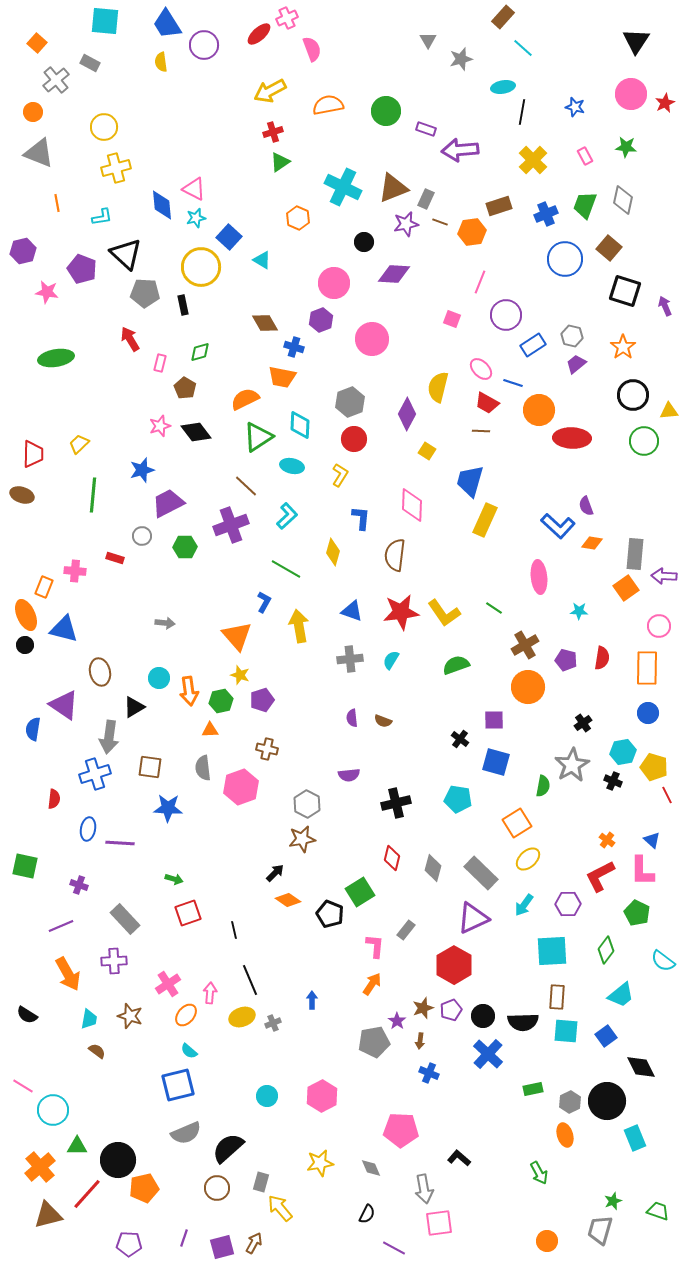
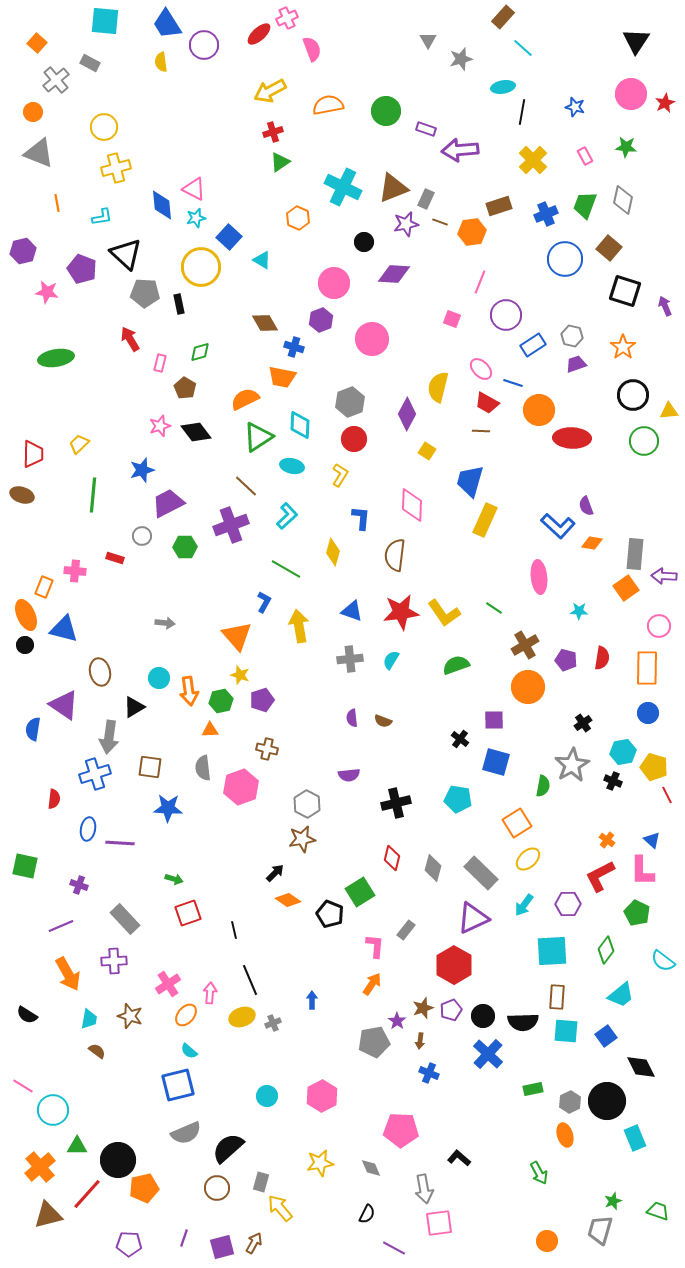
black rectangle at (183, 305): moved 4 px left, 1 px up
purple trapezoid at (576, 364): rotated 20 degrees clockwise
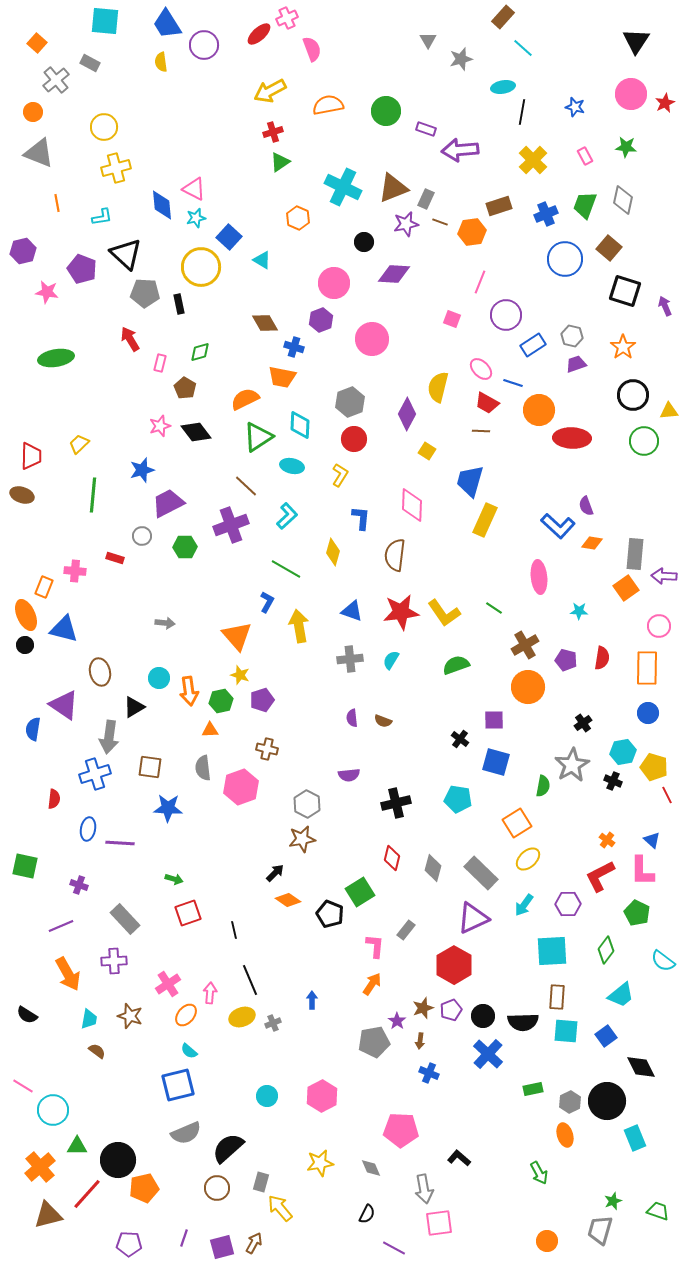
red trapezoid at (33, 454): moved 2 px left, 2 px down
blue L-shape at (264, 602): moved 3 px right
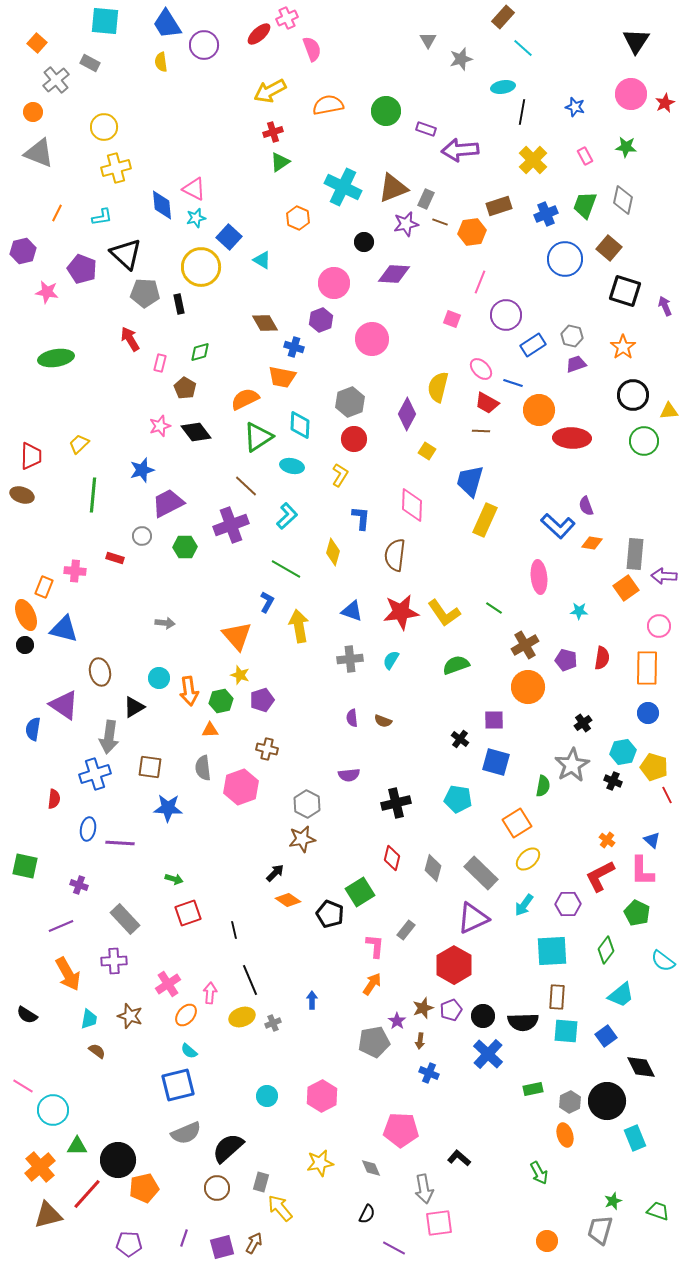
orange line at (57, 203): moved 10 px down; rotated 36 degrees clockwise
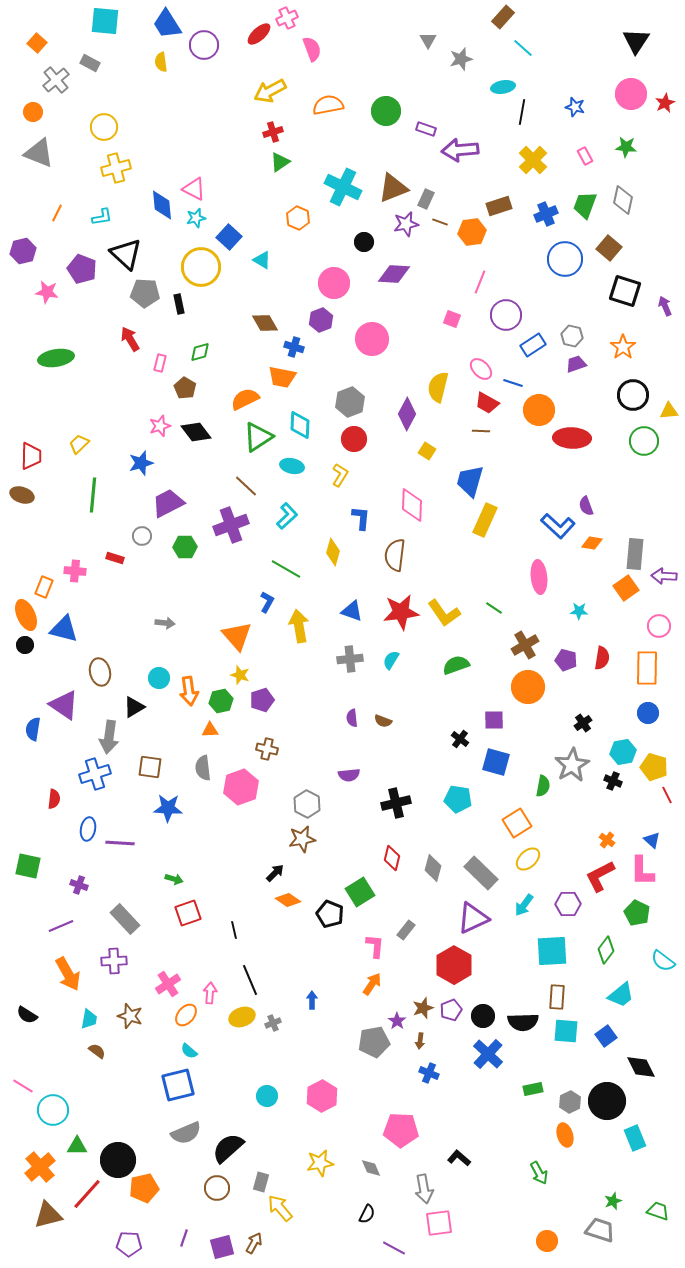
blue star at (142, 470): moved 1 px left, 7 px up
green square at (25, 866): moved 3 px right
gray trapezoid at (600, 1230): rotated 92 degrees clockwise
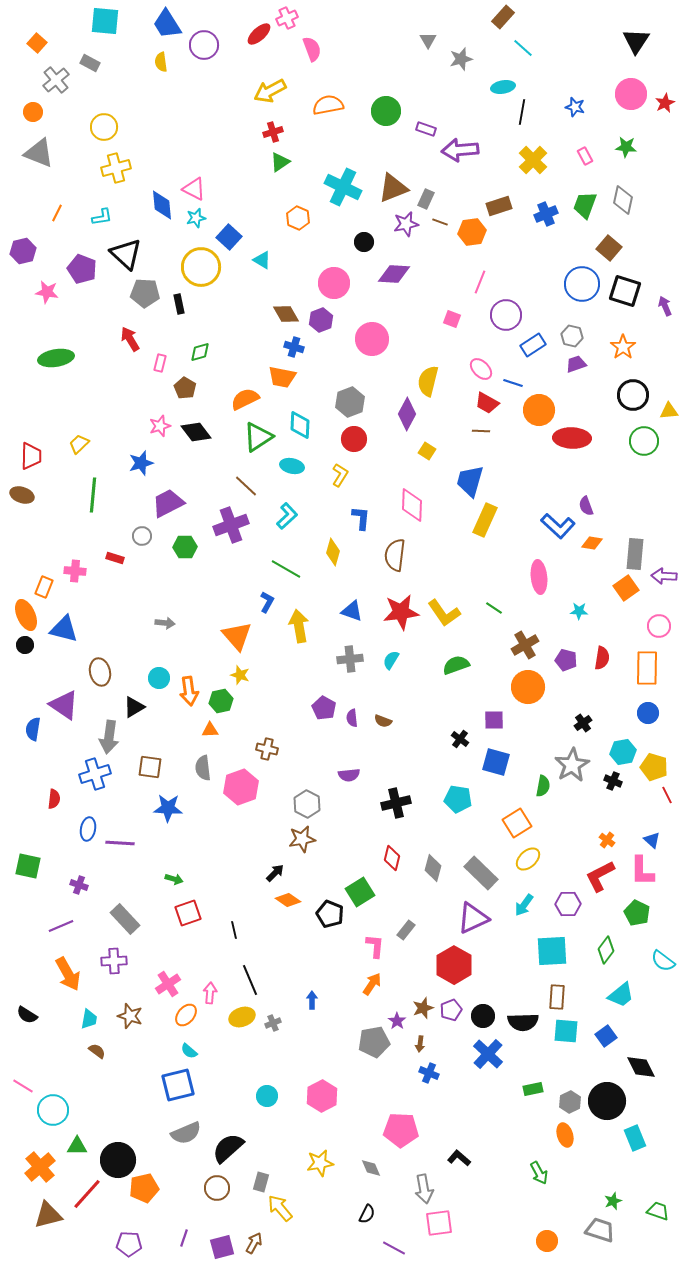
blue circle at (565, 259): moved 17 px right, 25 px down
brown diamond at (265, 323): moved 21 px right, 9 px up
yellow semicircle at (438, 387): moved 10 px left, 6 px up
purple pentagon at (262, 700): moved 62 px right, 8 px down; rotated 25 degrees counterclockwise
brown arrow at (420, 1041): moved 3 px down
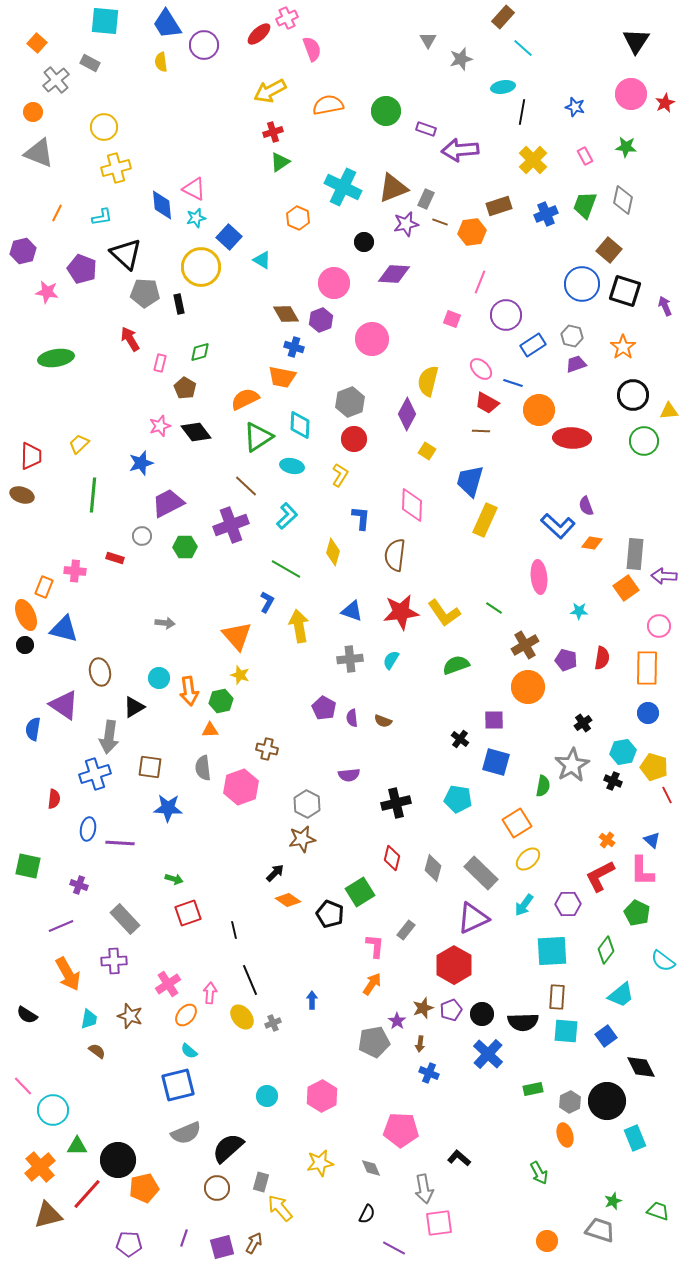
brown square at (609, 248): moved 2 px down
black circle at (483, 1016): moved 1 px left, 2 px up
yellow ellipse at (242, 1017): rotated 70 degrees clockwise
pink line at (23, 1086): rotated 15 degrees clockwise
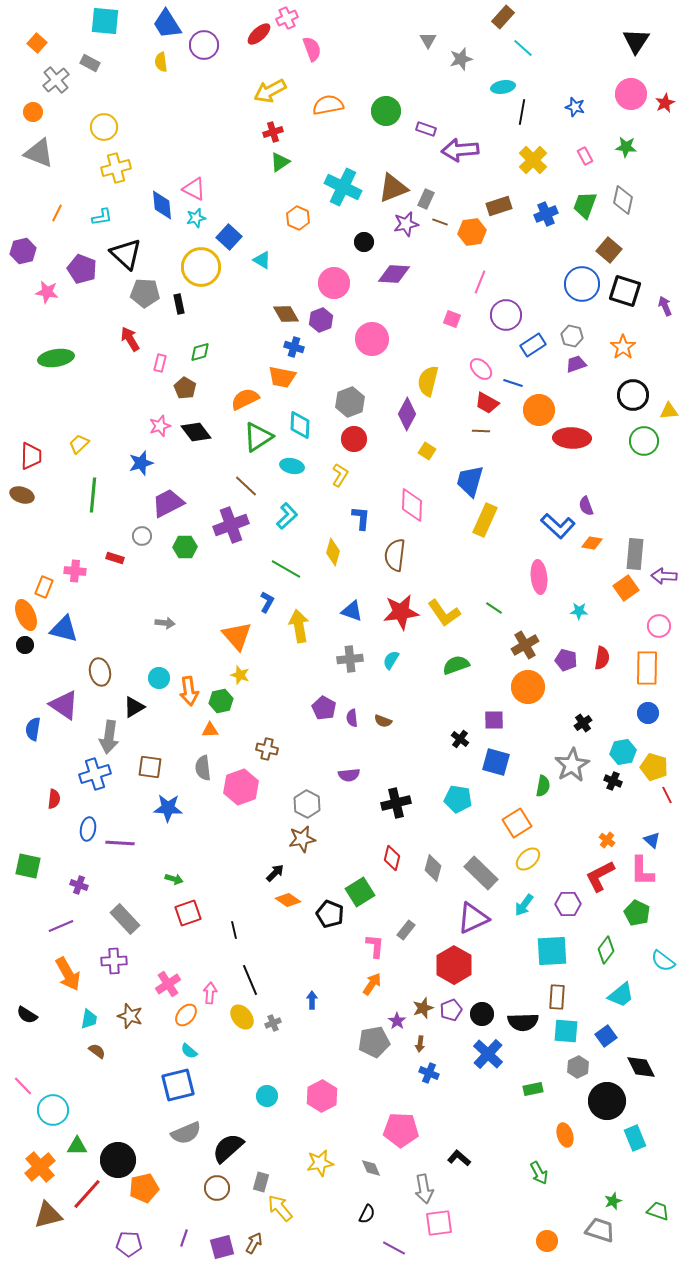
gray hexagon at (570, 1102): moved 8 px right, 35 px up
